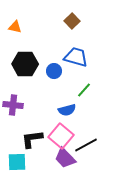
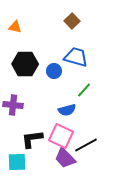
pink square: rotated 15 degrees counterclockwise
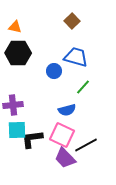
black hexagon: moved 7 px left, 11 px up
green line: moved 1 px left, 3 px up
purple cross: rotated 12 degrees counterclockwise
pink square: moved 1 px right, 1 px up
cyan square: moved 32 px up
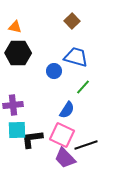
blue semicircle: rotated 42 degrees counterclockwise
black line: rotated 10 degrees clockwise
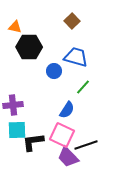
black hexagon: moved 11 px right, 6 px up
black L-shape: moved 1 px right, 3 px down
purple trapezoid: moved 3 px right, 1 px up
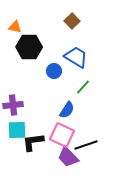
blue trapezoid: rotated 15 degrees clockwise
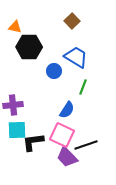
green line: rotated 21 degrees counterclockwise
purple trapezoid: moved 1 px left
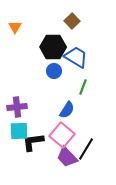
orange triangle: rotated 48 degrees clockwise
black hexagon: moved 24 px right
purple cross: moved 4 px right, 2 px down
cyan square: moved 2 px right, 1 px down
pink square: rotated 15 degrees clockwise
black line: moved 4 px down; rotated 40 degrees counterclockwise
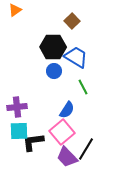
orange triangle: moved 17 px up; rotated 24 degrees clockwise
green line: rotated 49 degrees counterclockwise
pink square: moved 3 px up; rotated 10 degrees clockwise
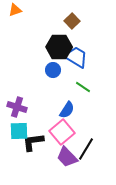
orange triangle: rotated 16 degrees clockwise
black hexagon: moved 6 px right
blue circle: moved 1 px left, 1 px up
green line: rotated 28 degrees counterclockwise
purple cross: rotated 24 degrees clockwise
